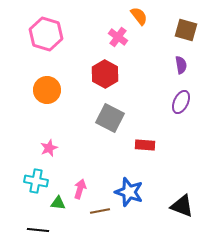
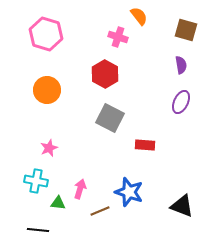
pink cross: rotated 18 degrees counterclockwise
brown line: rotated 12 degrees counterclockwise
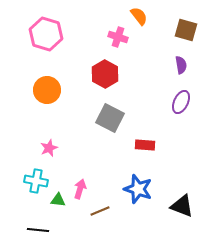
blue star: moved 9 px right, 3 px up
green triangle: moved 3 px up
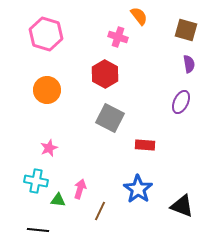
purple semicircle: moved 8 px right, 1 px up
blue star: rotated 16 degrees clockwise
brown line: rotated 42 degrees counterclockwise
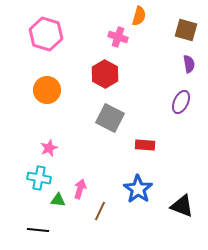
orange semicircle: rotated 54 degrees clockwise
cyan cross: moved 3 px right, 3 px up
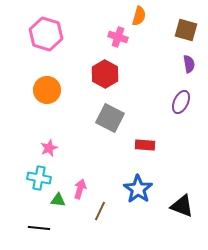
black line: moved 1 px right, 2 px up
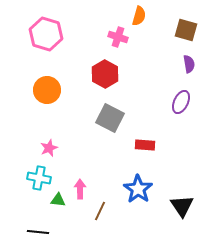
pink arrow: rotated 18 degrees counterclockwise
black triangle: rotated 35 degrees clockwise
black line: moved 1 px left, 4 px down
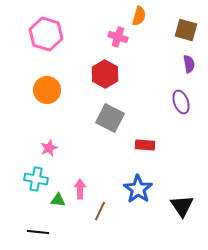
purple ellipse: rotated 45 degrees counterclockwise
cyan cross: moved 3 px left, 1 px down
